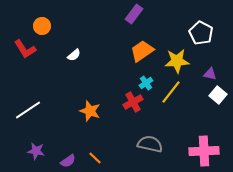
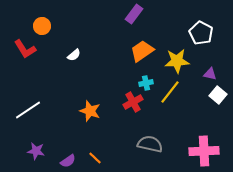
cyan cross: rotated 24 degrees clockwise
yellow line: moved 1 px left
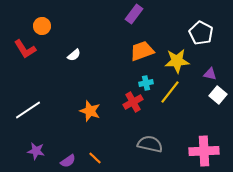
orange trapezoid: rotated 15 degrees clockwise
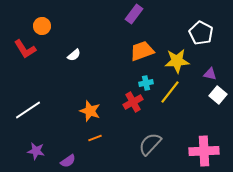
gray semicircle: rotated 60 degrees counterclockwise
orange line: moved 20 px up; rotated 64 degrees counterclockwise
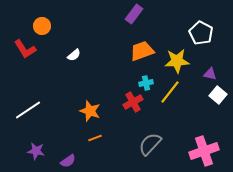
pink cross: rotated 16 degrees counterclockwise
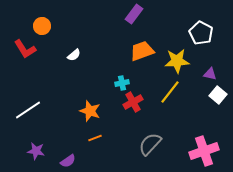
cyan cross: moved 24 px left
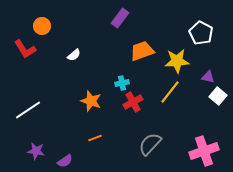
purple rectangle: moved 14 px left, 4 px down
purple triangle: moved 2 px left, 3 px down
white square: moved 1 px down
orange star: moved 1 px right, 10 px up
purple semicircle: moved 3 px left
